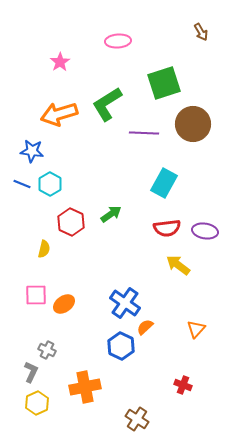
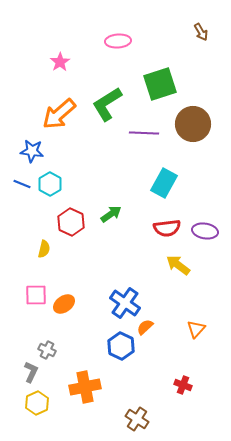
green square: moved 4 px left, 1 px down
orange arrow: rotated 24 degrees counterclockwise
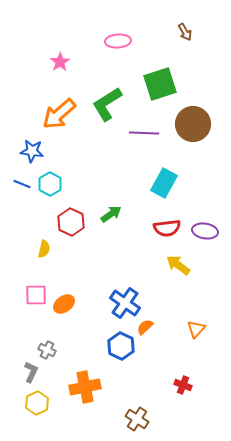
brown arrow: moved 16 px left
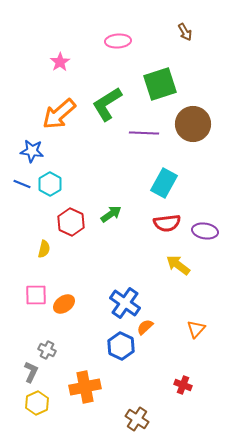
red semicircle: moved 5 px up
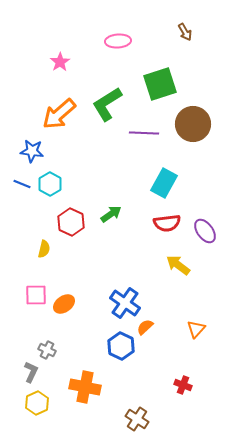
purple ellipse: rotated 45 degrees clockwise
orange cross: rotated 24 degrees clockwise
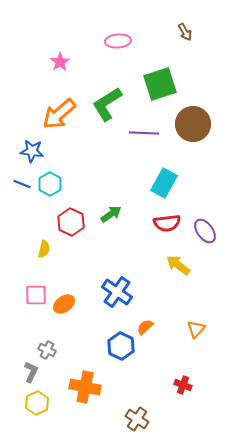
blue cross: moved 8 px left, 11 px up
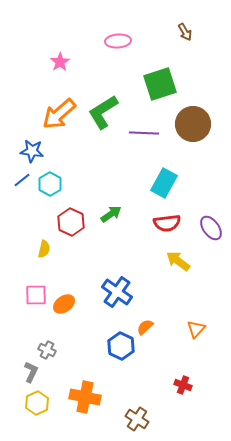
green L-shape: moved 4 px left, 8 px down
blue line: moved 4 px up; rotated 60 degrees counterclockwise
purple ellipse: moved 6 px right, 3 px up
yellow arrow: moved 4 px up
orange cross: moved 10 px down
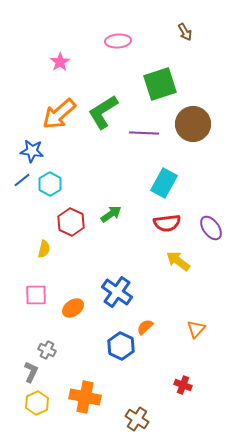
orange ellipse: moved 9 px right, 4 px down
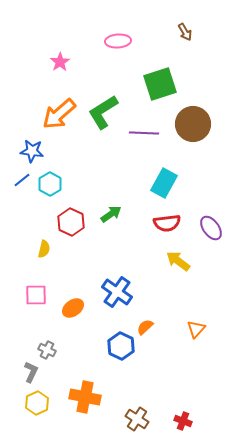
red cross: moved 36 px down
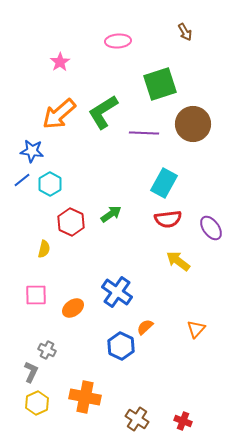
red semicircle: moved 1 px right, 4 px up
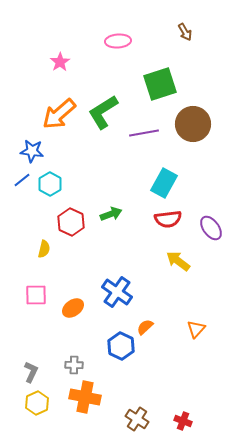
purple line: rotated 12 degrees counterclockwise
green arrow: rotated 15 degrees clockwise
gray cross: moved 27 px right, 15 px down; rotated 24 degrees counterclockwise
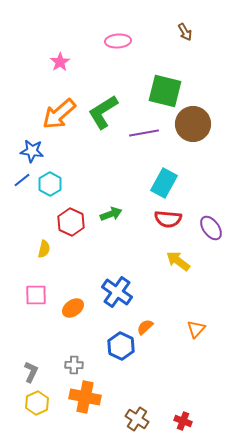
green square: moved 5 px right, 7 px down; rotated 32 degrees clockwise
red semicircle: rotated 12 degrees clockwise
